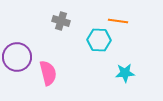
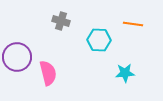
orange line: moved 15 px right, 3 px down
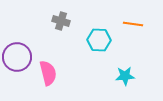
cyan star: moved 3 px down
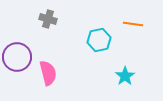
gray cross: moved 13 px left, 2 px up
cyan hexagon: rotated 15 degrees counterclockwise
cyan star: rotated 30 degrees counterclockwise
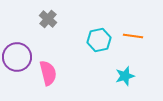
gray cross: rotated 24 degrees clockwise
orange line: moved 12 px down
cyan star: rotated 18 degrees clockwise
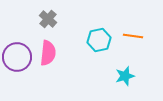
pink semicircle: moved 20 px up; rotated 20 degrees clockwise
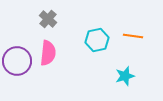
cyan hexagon: moved 2 px left
purple circle: moved 4 px down
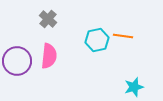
orange line: moved 10 px left
pink semicircle: moved 1 px right, 3 px down
cyan star: moved 9 px right, 11 px down
